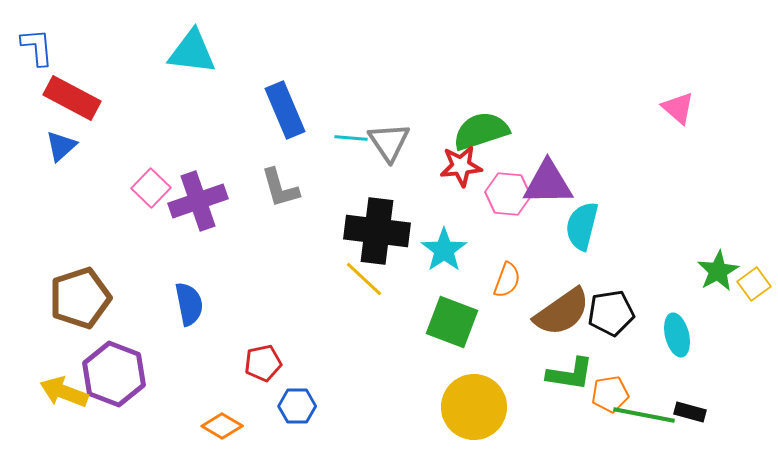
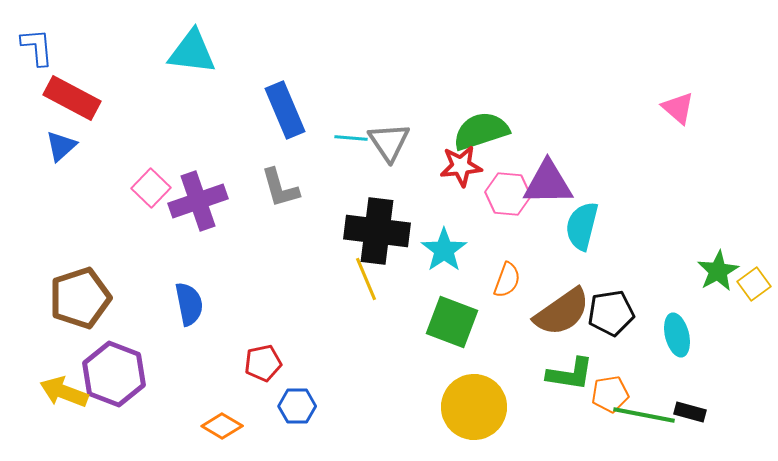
yellow line: moved 2 px right; rotated 24 degrees clockwise
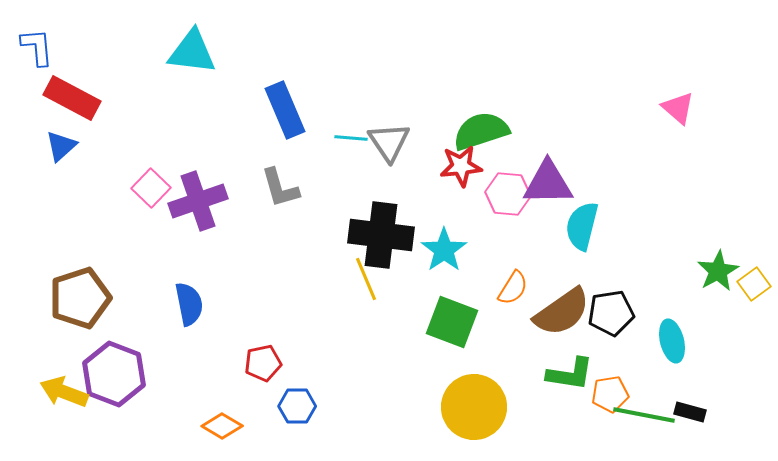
black cross: moved 4 px right, 4 px down
orange semicircle: moved 6 px right, 8 px down; rotated 12 degrees clockwise
cyan ellipse: moved 5 px left, 6 px down
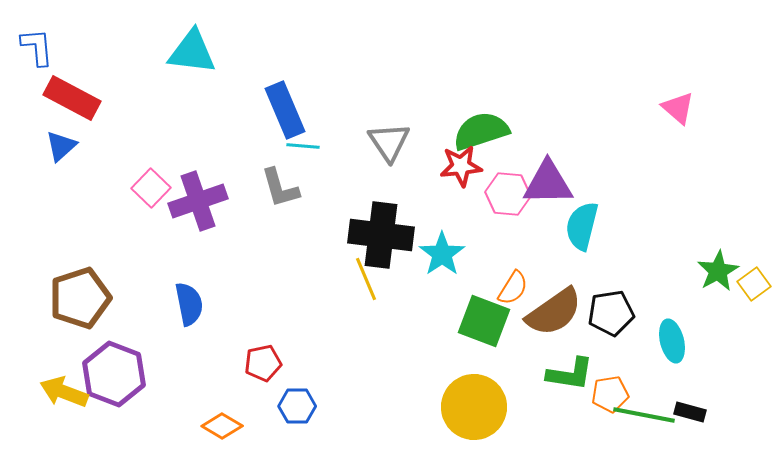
cyan line: moved 48 px left, 8 px down
cyan star: moved 2 px left, 4 px down
brown semicircle: moved 8 px left
green square: moved 32 px right, 1 px up
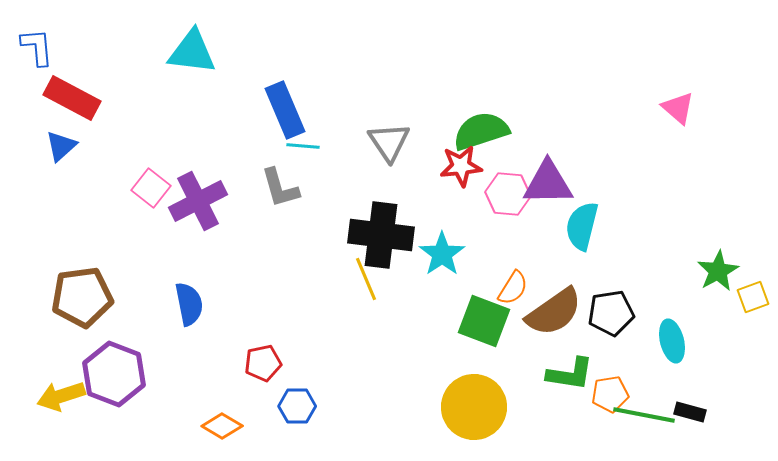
pink square: rotated 6 degrees counterclockwise
purple cross: rotated 8 degrees counterclockwise
yellow square: moved 1 px left, 13 px down; rotated 16 degrees clockwise
brown pentagon: moved 2 px right, 1 px up; rotated 10 degrees clockwise
yellow arrow: moved 3 px left, 4 px down; rotated 39 degrees counterclockwise
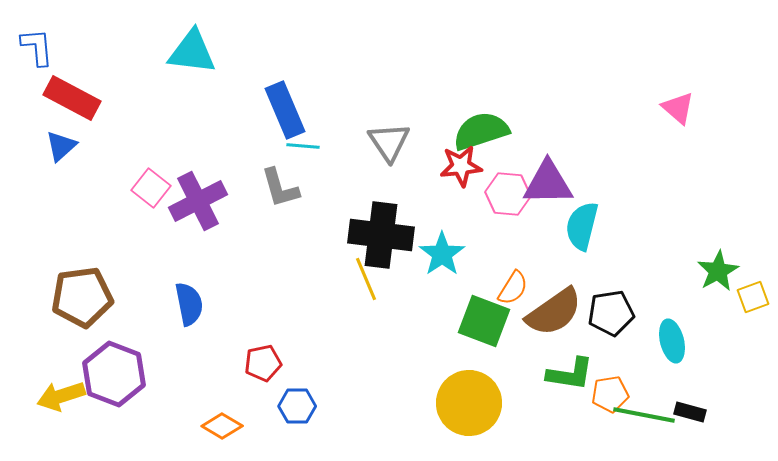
yellow circle: moved 5 px left, 4 px up
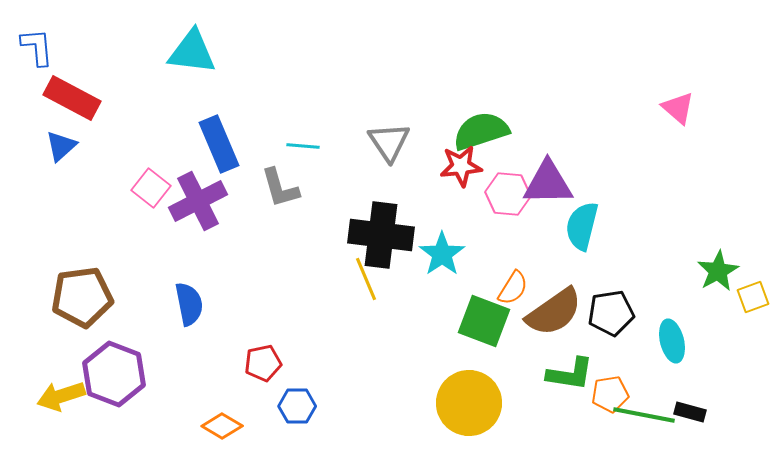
blue rectangle: moved 66 px left, 34 px down
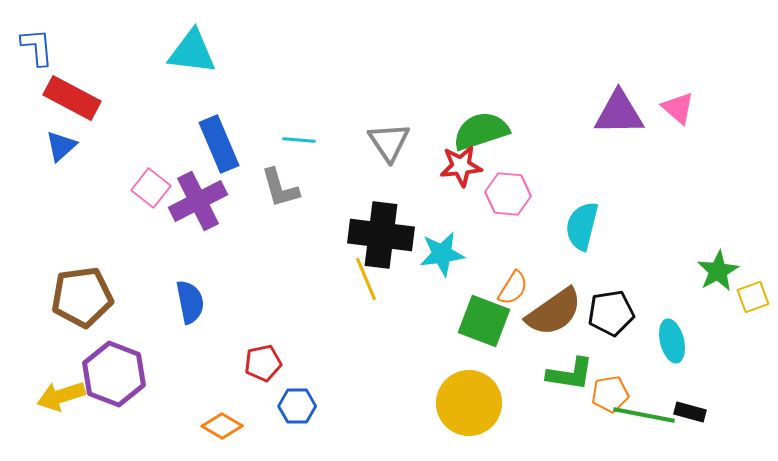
cyan line: moved 4 px left, 6 px up
purple triangle: moved 71 px right, 70 px up
cyan star: rotated 27 degrees clockwise
blue semicircle: moved 1 px right, 2 px up
